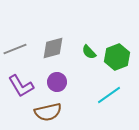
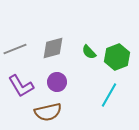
cyan line: rotated 25 degrees counterclockwise
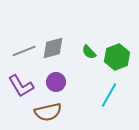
gray line: moved 9 px right, 2 px down
purple circle: moved 1 px left
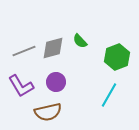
green semicircle: moved 9 px left, 11 px up
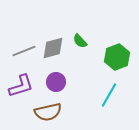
purple L-shape: rotated 76 degrees counterclockwise
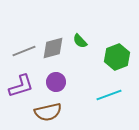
cyan line: rotated 40 degrees clockwise
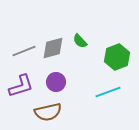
cyan line: moved 1 px left, 3 px up
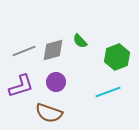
gray diamond: moved 2 px down
brown semicircle: moved 1 px right, 1 px down; rotated 32 degrees clockwise
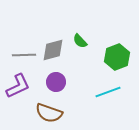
gray line: moved 4 px down; rotated 20 degrees clockwise
purple L-shape: moved 3 px left; rotated 8 degrees counterclockwise
